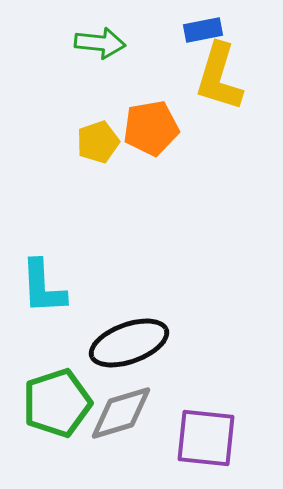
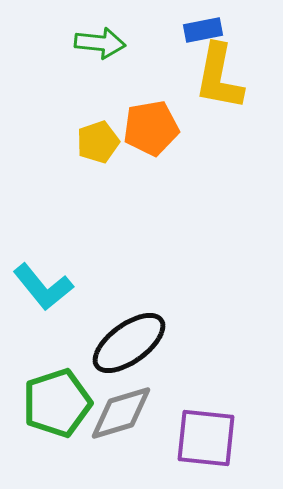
yellow L-shape: rotated 6 degrees counterclockwise
cyan L-shape: rotated 36 degrees counterclockwise
black ellipse: rotated 16 degrees counterclockwise
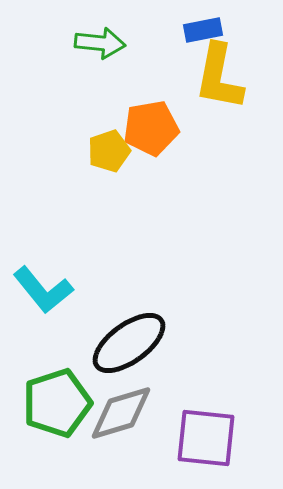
yellow pentagon: moved 11 px right, 9 px down
cyan L-shape: moved 3 px down
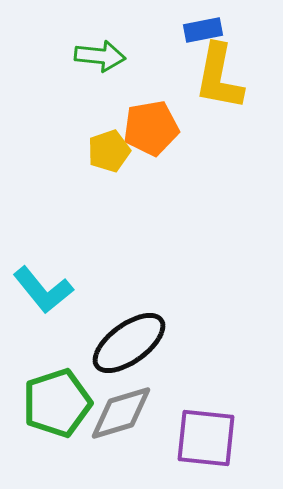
green arrow: moved 13 px down
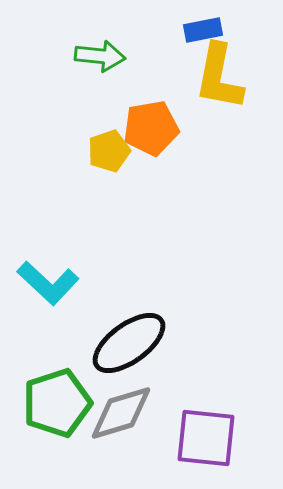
cyan L-shape: moved 5 px right, 7 px up; rotated 8 degrees counterclockwise
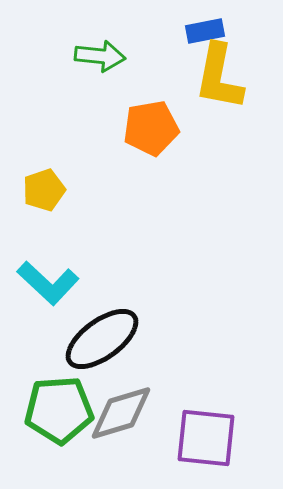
blue rectangle: moved 2 px right, 1 px down
yellow pentagon: moved 65 px left, 39 px down
black ellipse: moved 27 px left, 4 px up
green pentagon: moved 2 px right, 7 px down; rotated 14 degrees clockwise
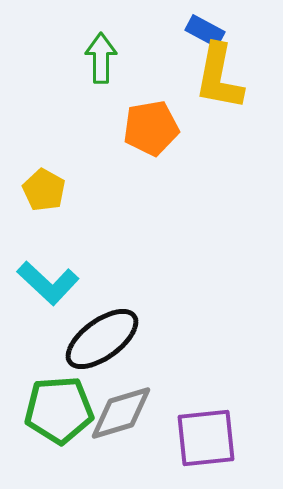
blue rectangle: rotated 39 degrees clockwise
green arrow: moved 1 px right, 2 px down; rotated 96 degrees counterclockwise
yellow pentagon: rotated 24 degrees counterclockwise
purple square: rotated 12 degrees counterclockwise
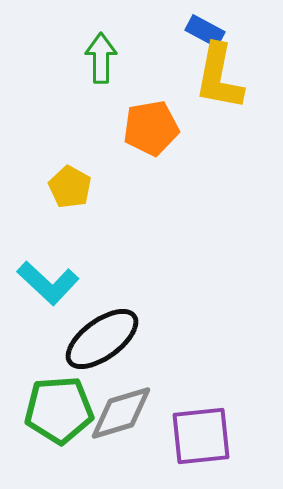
yellow pentagon: moved 26 px right, 3 px up
purple square: moved 5 px left, 2 px up
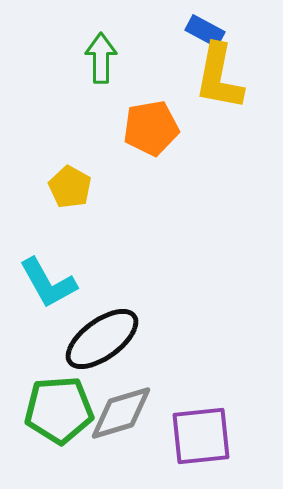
cyan L-shape: rotated 18 degrees clockwise
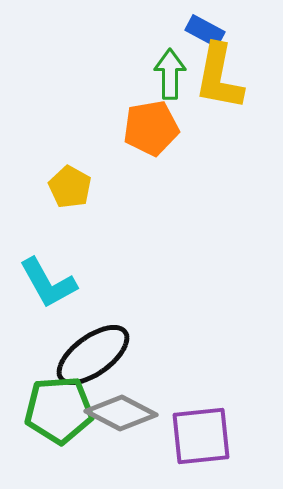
green arrow: moved 69 px right, 16 px down
black ellipse: moved 9 px left, 16 px down
gray diamond: rotated 44 degrees clockwise
